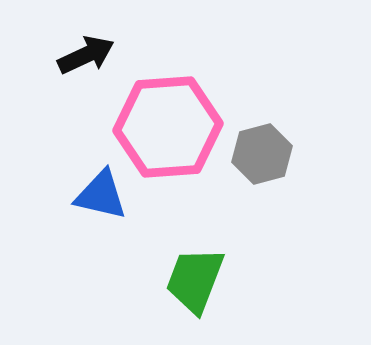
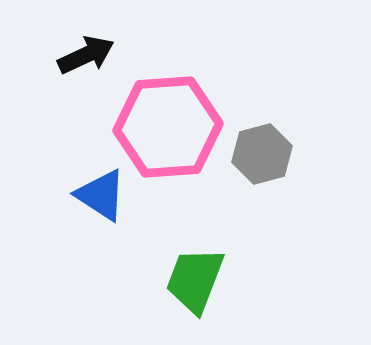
blue triangle: rotated 20 degrees clockwise
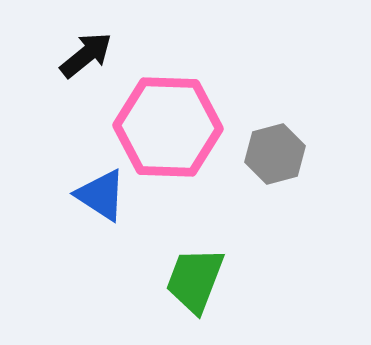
black arrow: rotated 14 degrees counterclockwise
pink hexagon: rotated 6 degrees clockwise
gray hexagon: moved 13 px right
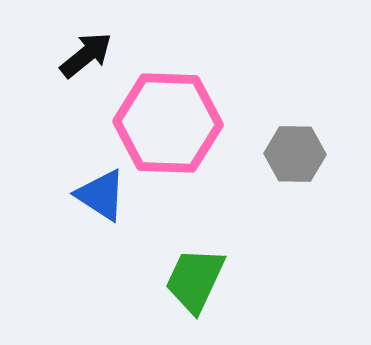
pink hexagon: moved 4 px up
gray hexagon: moved 20 px right; rotated 16 degrees clockwise
green trapezoid: rotated 4 degrees clockwise
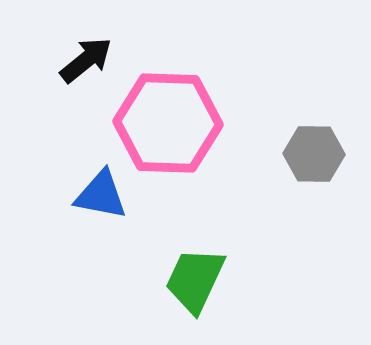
black arrow: moved 5 px down
gray hexagon: moved 19 px right
blue triangle: rotated 22 degrees counterclockwise
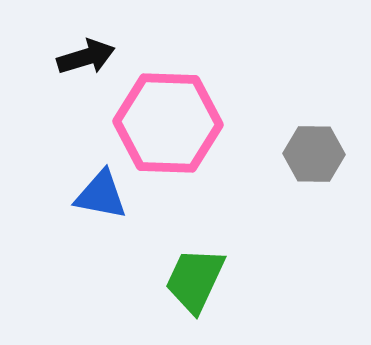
black arrow: moved 3 px up; rotated 22 degrees clockwise
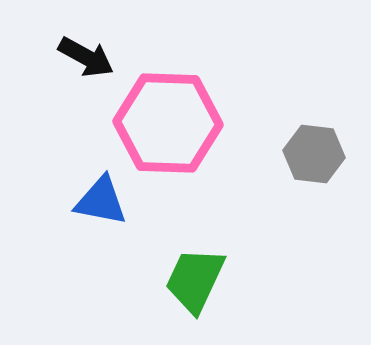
black arrow: rotated 46 degrees clockwise
gray hexagon: rotated 6 degrees clockwise
blue triangle: moved 6 px down
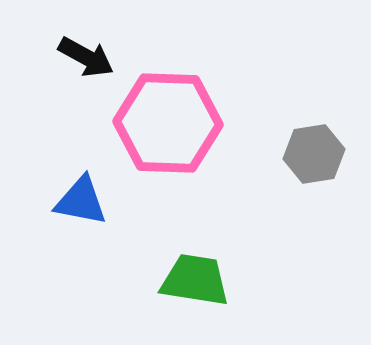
gray hexagon: rotated 16 degrees counterclockwise
blue triangle: moved 20 px left
green trapezoid: rotated 74 degrees clockwise
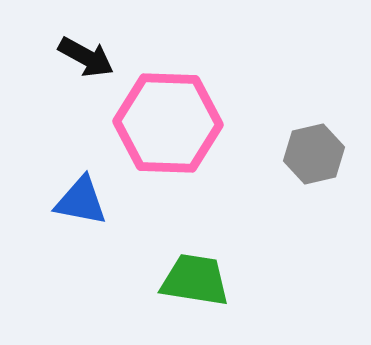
gray hexagon: rotated 4 degrees counterclockwise
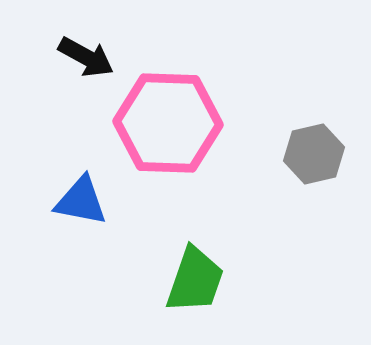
green trapezoid: rotated 100 degrees clockwise
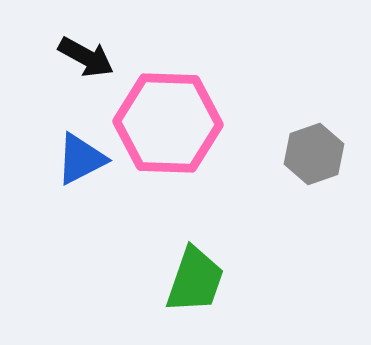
gray hexagon: rotated 6 degrees counterclockwise
blue triangle: moved 42 px up; rotated 38 degrees counterclockwise
